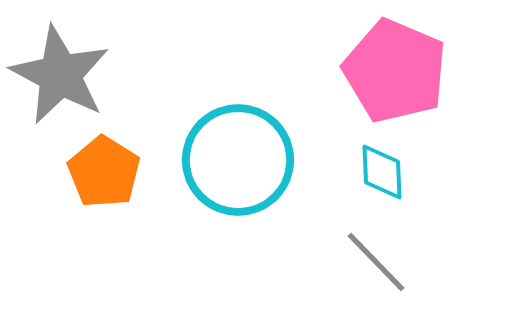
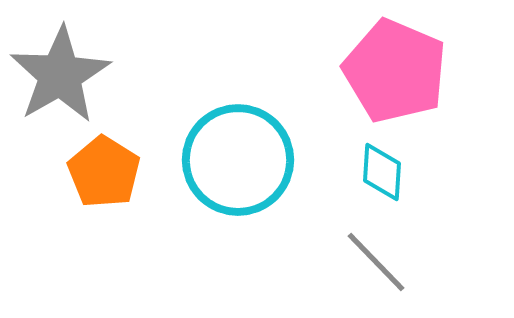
gray star: rotated 14 degrees clockwise
cyan diamond: rotated 6 degrees clockwise
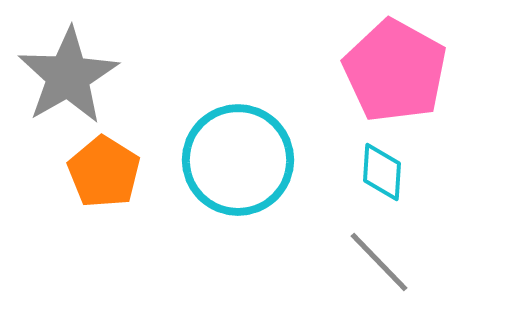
pink pentagon: rotated 6 degrees clockwise
gray star: moved 8 px right, 1 px down
gray line: moved 3 px right
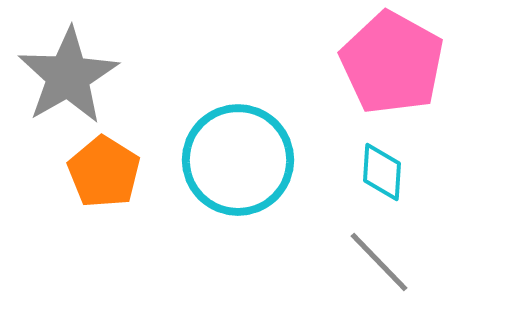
pink pentagon: moved 3 px left, 8 px up
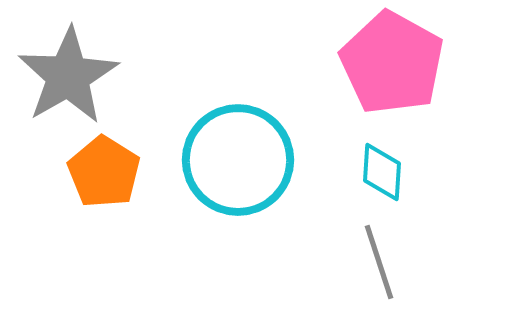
gray line: rotated 26 degrees clockwise
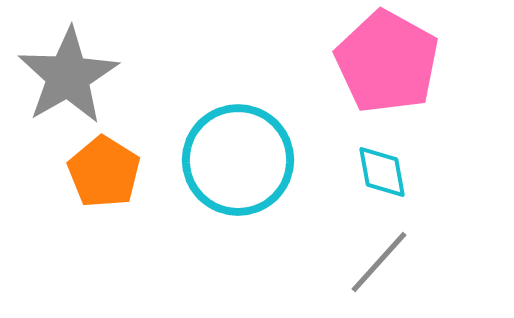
pink pentagon: moved 5 px left, 1 px up
cyan diamond: rotated 14 degrees counterclockwise
gray line: rotated 60 degrees clockwise
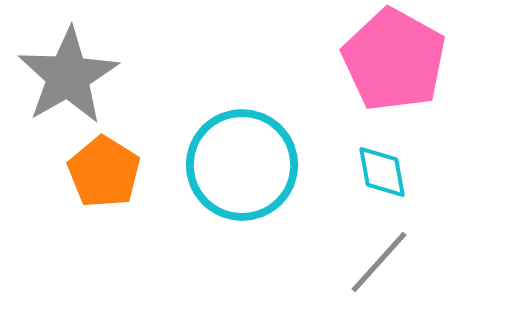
pink pentagon: moved 7 px right, 2 px up
cyan circle: moved 4 px right, 5 px down
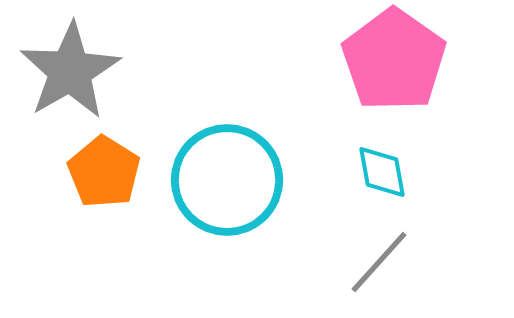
pink pentagon: rotated 6 degrees clockwise
gray star: moved 2 px right, 5 px up
cyan circle: moved 15 px left, 15 px down
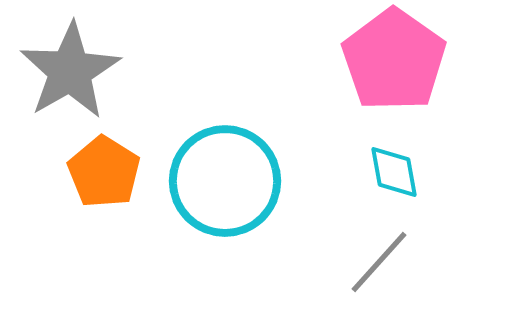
cyan diamond: moved 12 px right
cyan circle: moved 2 px left, 1 px down
